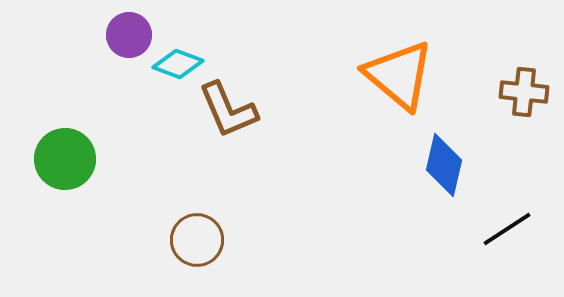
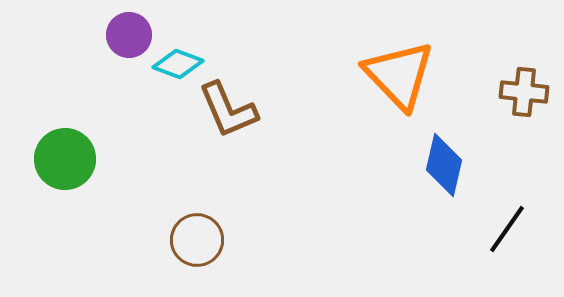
orange triangle: rotated 6 degrees clockwise
black line: rotated 22 degrees counterclockwise
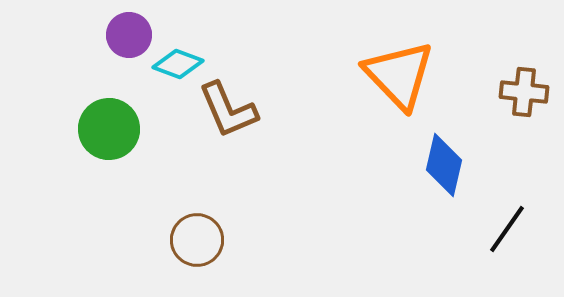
green circle: moved 44 px right, 30 px up
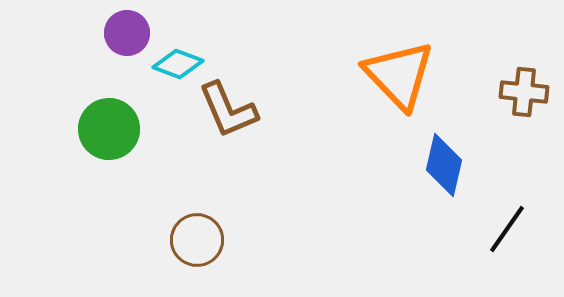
purple circle: moved 2 px left, 2 px up
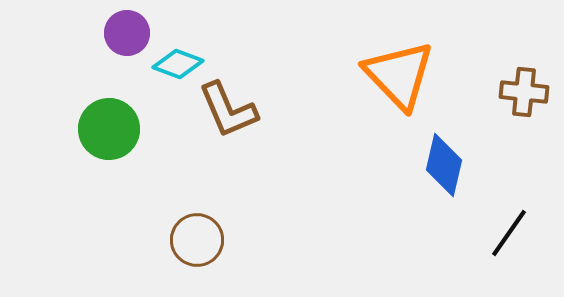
black line: moved 2 px right, 4 px down
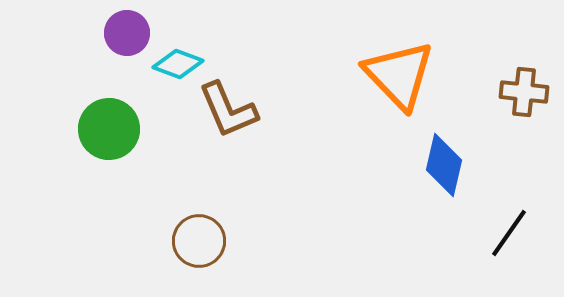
brown circle: moved 2 px right, 1 px down
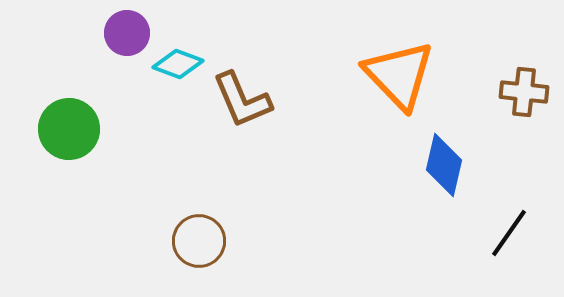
brown L-shape: moved 14 px right, 10 px up
green circle: moved 40 px left
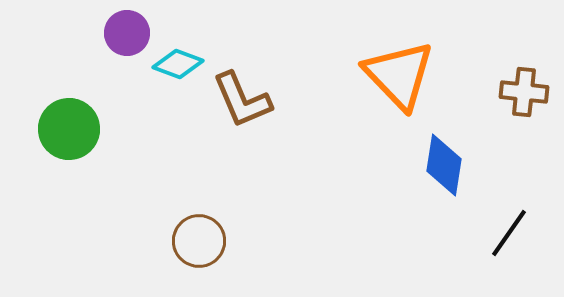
blue diamond: rotated 4 degrees counterclockwise
